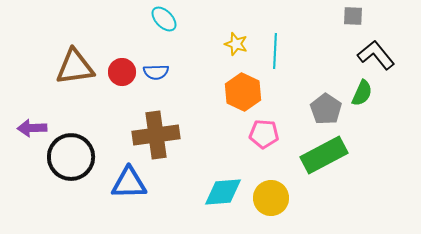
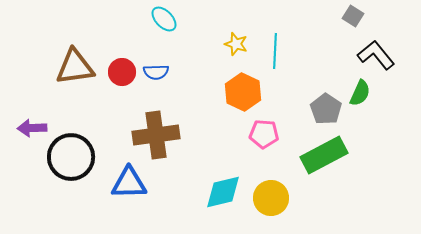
gray square: rotated 30 degrees clockwise
green semicircle: moved 2 px left
cyan diamond: rotated 9 degrees counterclockwise
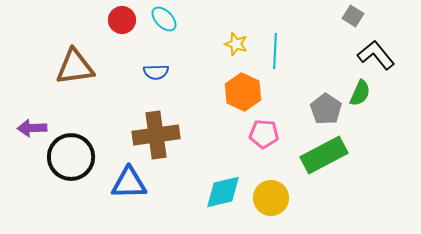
red circle: moved 52 px up
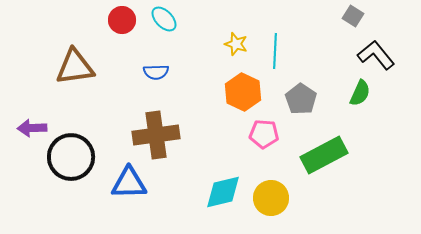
gray pentagon: moved 25 px left, 10 px up
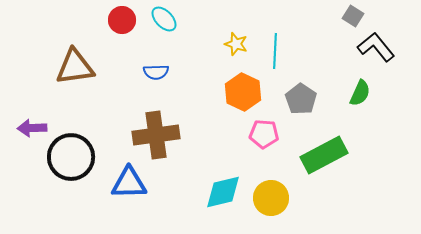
black L-shape: moved 8 px up
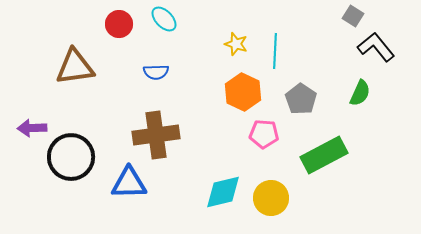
red circle: moved 3 px left, 4 px down
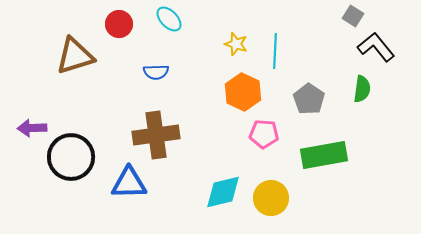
cyan ellipse: moved 5 px right
brown triangle: moved 11 px up; rotated 9 degrees counterclockwise
green semicircle: moved 2 px right, 4 px up; rotated 16 degrees counterclockwise
gray pentagon: moved 8 px right
green rectangle: rotated 18 degrees clockwise
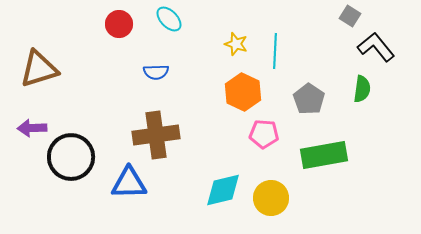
gray square: moved 3 px left
brown triangle: moved 36 px left, 13 px down
cyan diamond: moved 2 px up
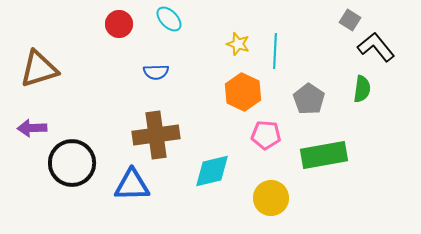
gray square: moved 4 px down
yellow star: moved 2 px right
pink pentagon: moved 2 px right, 1 px down
black circle: moved 1 px right, 6 px down
blue triangle: moved 3 px right, 2 px down
cyan diamond: moved 11 px left, 19 px up
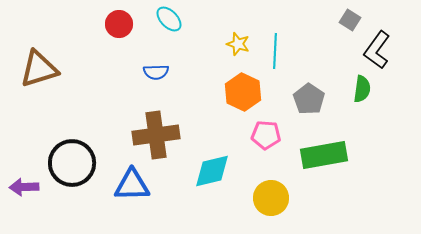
black L-shape: moved 1 px right, 3 px down; rotated 105 degrees counterclockwise
purple arrow: moved 8 px left, 59 px down
